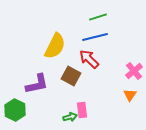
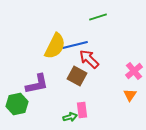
blue line: moved 20 px left, 8 px down
brown square: moved 6 px right
green hexagon: moved 2 px right, 6 px up; rotated 20 degrees clockwise
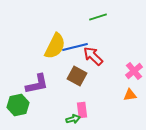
blue line: moved 2 px down
red arrow: moved 4 px right, 3 px up
orange triangle: rotated 48 degrees clockwise
green hexagon: moved 1 px right, 1 px down
green arrow: moved 3 px right, 2 px down
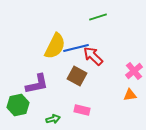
blue line: moved 1 px right, 1 px down
pink rectangle: rotated 70 degrees counterclockwise
green arrow: moved 20 px left
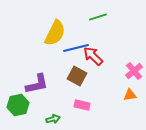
yellow semicircle: moved 13 px up
pink rectangle: moved 5 px up
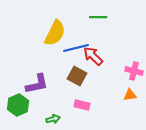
green line: rotated 18 degrees clockwise
pink cross: rotated 36 degrees counterclockwise
green hexagon: rotated 10 degrees counterclockwise
